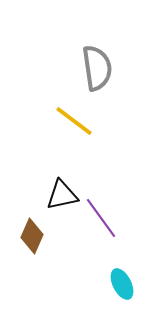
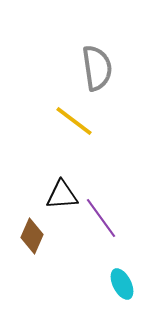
black triangle: rotated 8 degrees clockwise
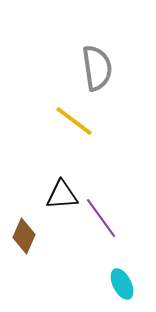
brown diamond: moved 8 px left
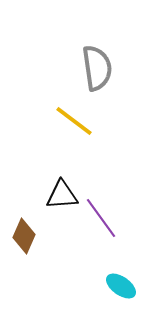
cyan ellipse: moved 1 px left, 2 px down; rotated 28 degrees counterclockwise
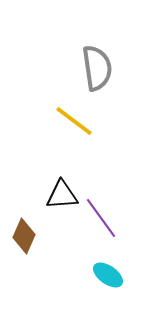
cyan ellipse: moved 13 px left, 11 px up
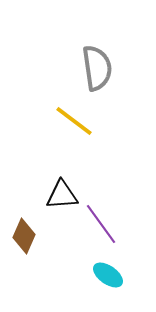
purple line: moved 6 px down
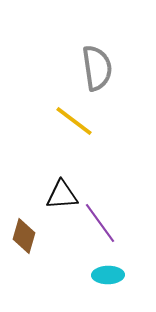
purple line: moved 1 px left, 1 px up
brown diamond: rotated 8 degrees counterclockwise
cyan ellipse: rotated 36 degrees counterclockwise
